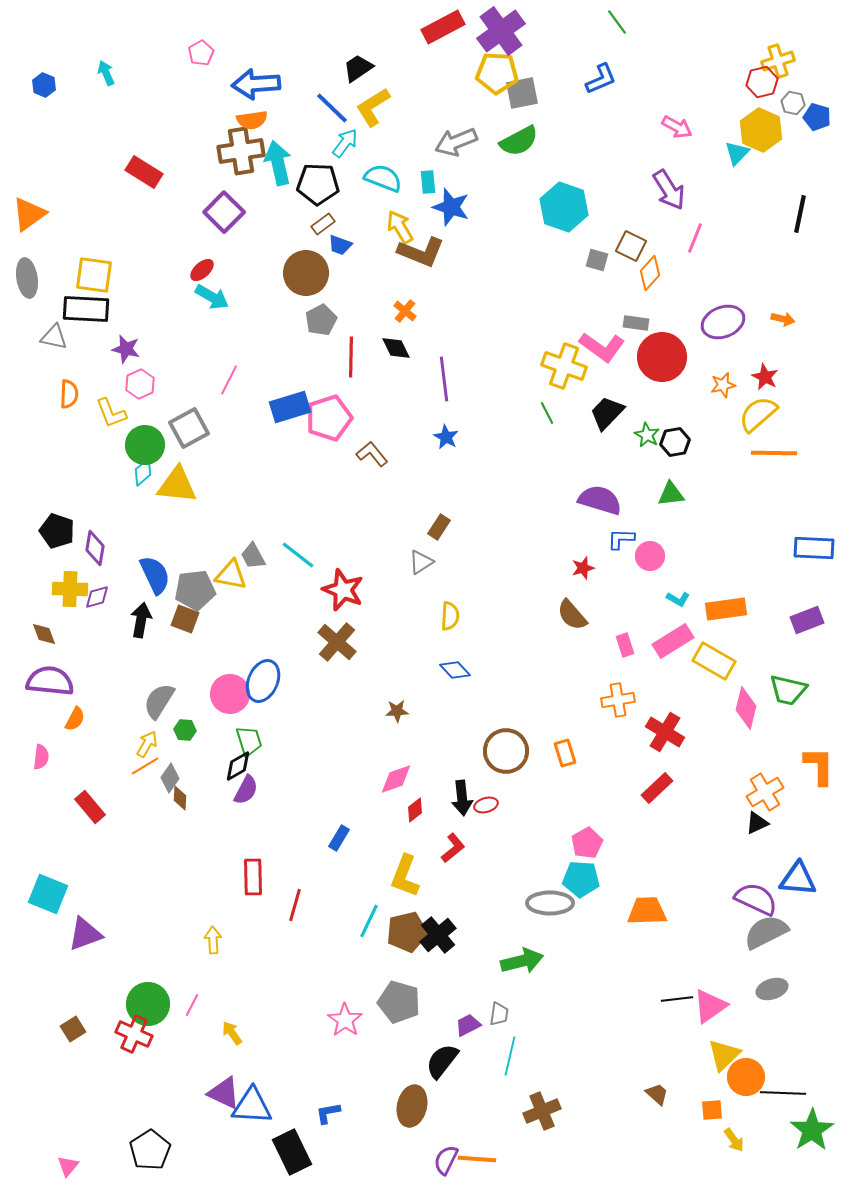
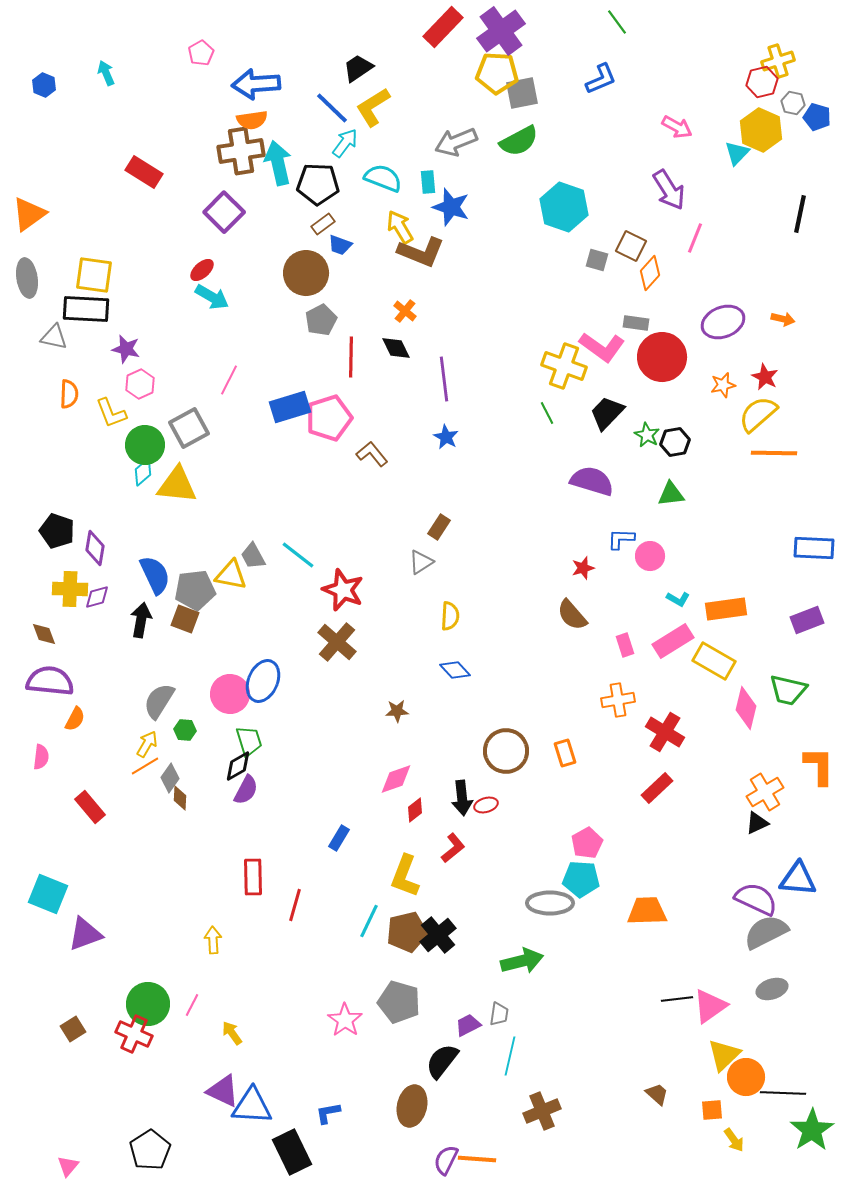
red rectangle at (443, 27): rotated 18 degrees counterclockwise
purple semicircle at (600, 500): moved 8 px left, 19 px up
purple triangle at (224, 1093): moved 1 px left, 2 px up
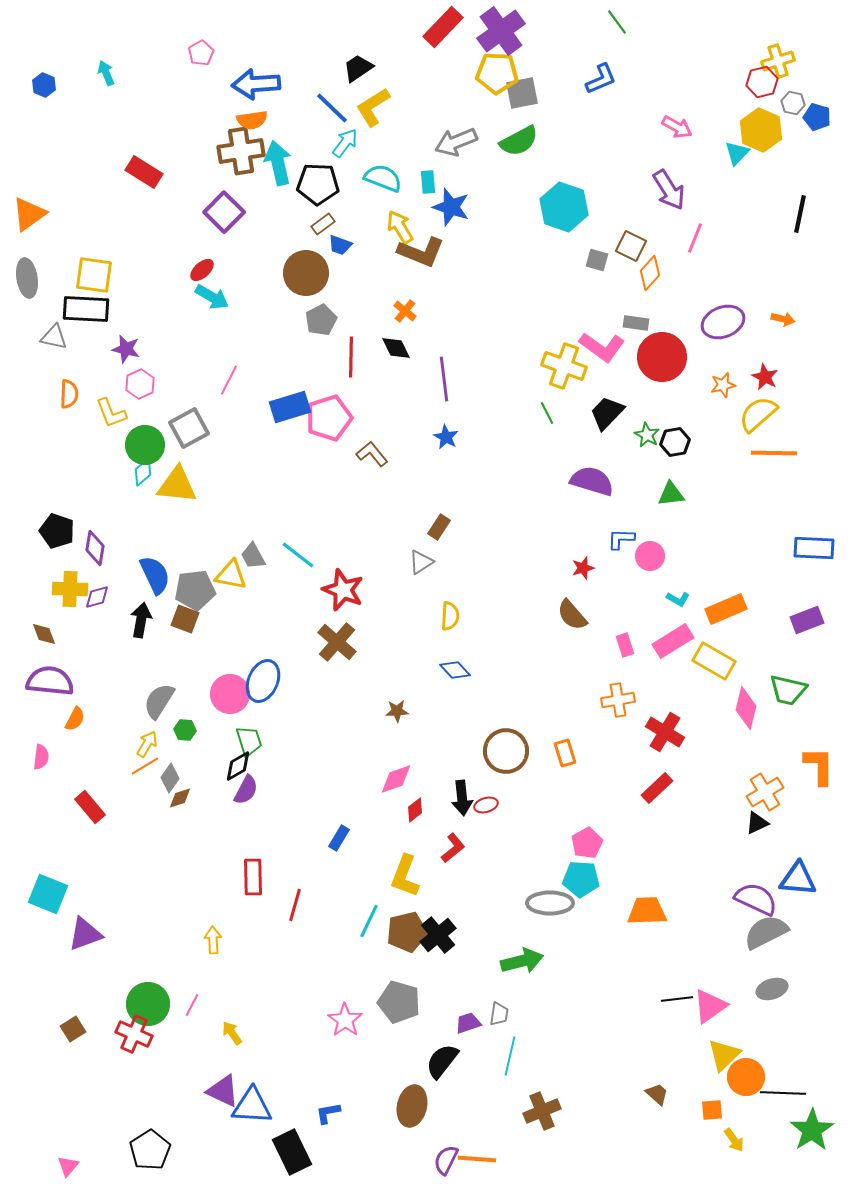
orange rectangle at (726, 609): rotated 15 degrees counterclockwise
brown diamond at (180, 798): rotated 70 degrees clockwise
purple trapezoid at (468, 1025): moved 2 px up; rotated 8 degrees clockwise
